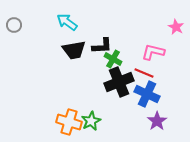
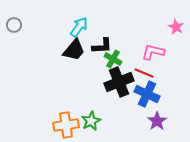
cyan arrow: moved 12 px right, 5 px down; rotated 90 degrees clockwise
black trapezoid: rotated 40 degrees counterclockwise
orange cross: moved 3 px left, 3 px down; rotated 25 degrees counterclockwise
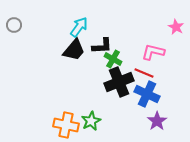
orange cross: rotated 20 degrees clockwise
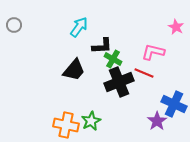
black trapezoid: moved 20 px down
blue cross: moved 27 px right, 10 px down
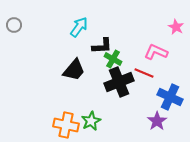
pink L-shape: moved 3 px right; rotated 10 degrees clockwise
blue cross: moved 4 px left, 7 px up
